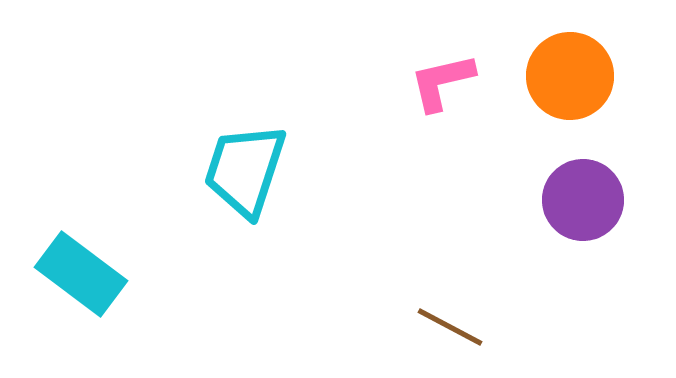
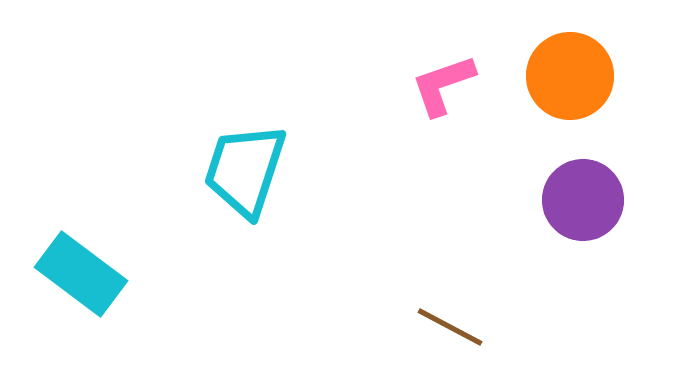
pink L-shape: moved 1 px right, 3 px down; rotated 6 degrees counterclockwise
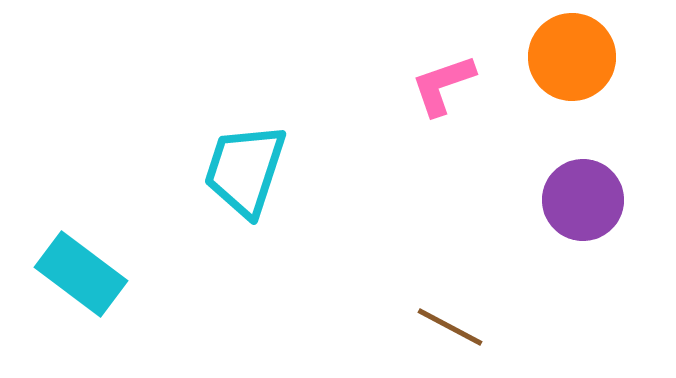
orange circle: moved 2 px right, 19 px up
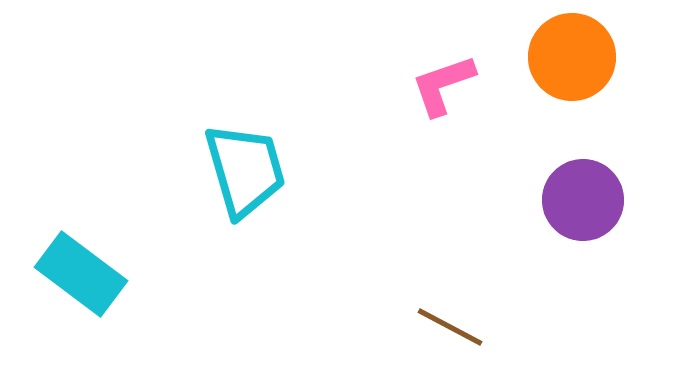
cyan trapezoid: rotated 146 degrees clockwise
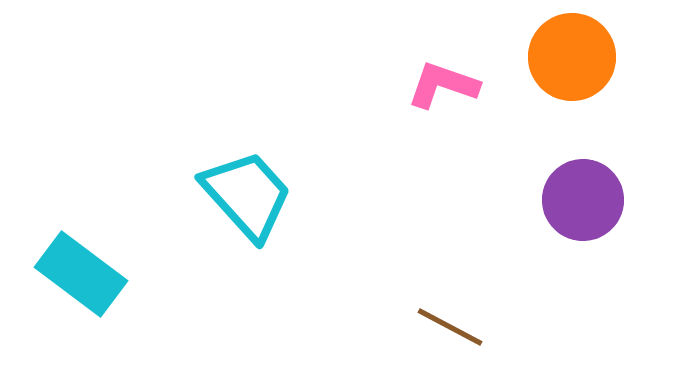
pink L-shape: rotated 38 degrees clockwise
cyan trapezoid: moved 2 px right, 25 px down; rotated 26 degrees counterclockwise
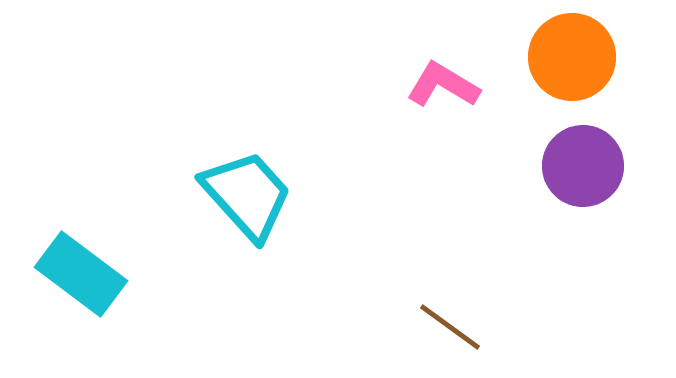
pink L-shape: rotated 12 degrees clockwise
purple circle: moved 34 px up
brown line: rotated 8 degrees clockwise
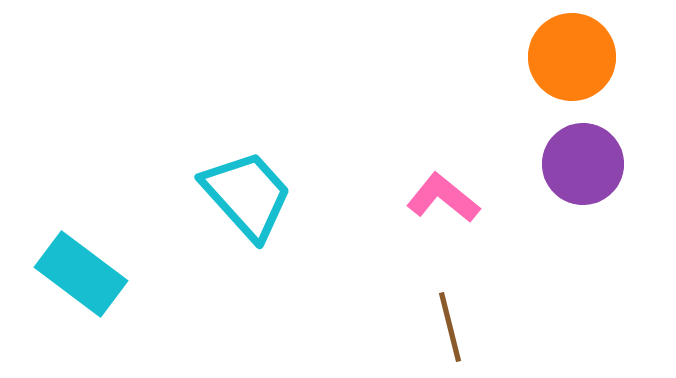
pink L-shape: moved 113 px down; rotated 8 degrees clockwise
purple circle: moved 2 px up
brown line: rotated 40 degrees clockwise
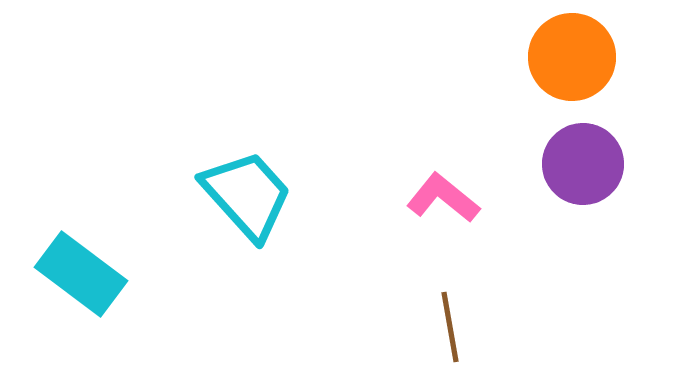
brown line: rotated 4 degrees clockwise
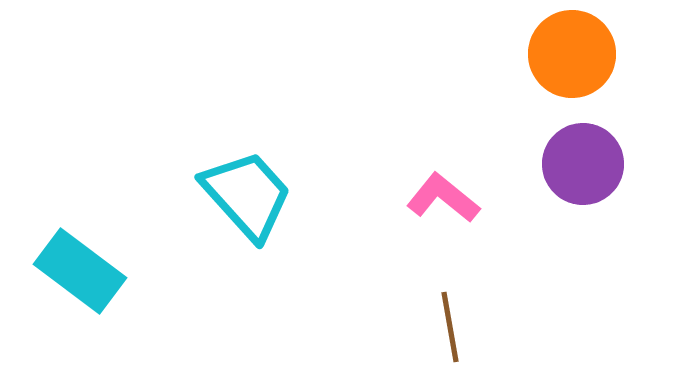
orange circle: moved 3 px up
cyan rectangle: moved 1 px left, 3 px up
